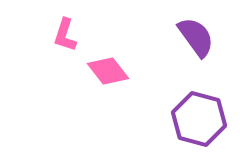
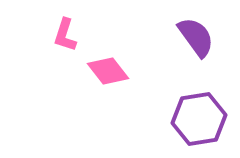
purple hexagon: rotated 24 degrees counterclockwise
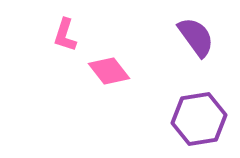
pink diamond: moved 1 px right
